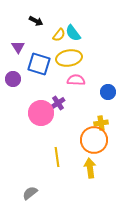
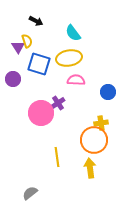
yellow semicircle: moved 32 px left, 6 px down; rotated 56 degrees counterclockwise
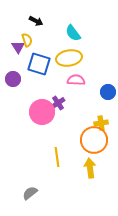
yellow semicircle: moved 1 px up
pink circle: moved 1 px right, 1 px up
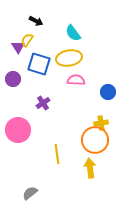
yellow semicircle: rotated 128 degrees counterclockwise
purple cross: moved 15 px left
pink circle: moved 24 px left, 18 px down
orange circle: moved 1 px right
yellow line: moved 3 px up
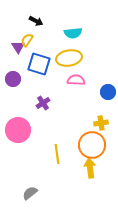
cyan semicircle: rotated 60 degrees counterclockwise
orange circle: moved 3 px left, 5 px down
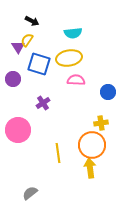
black arrow: moved 4 px left
yellow line: moved 1 px right, 1 px up
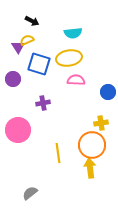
yellow semicircle: rotated 32 degrees clockwise
purple cross: rotated 24 degrees clockwise
